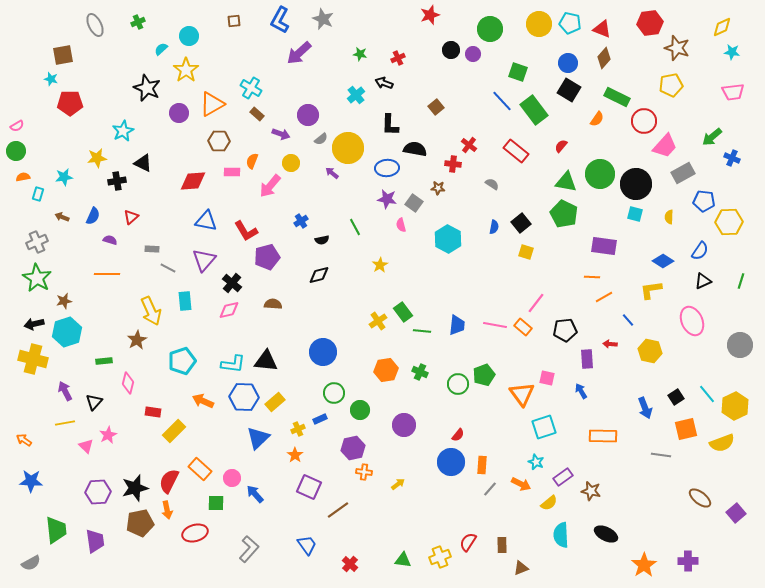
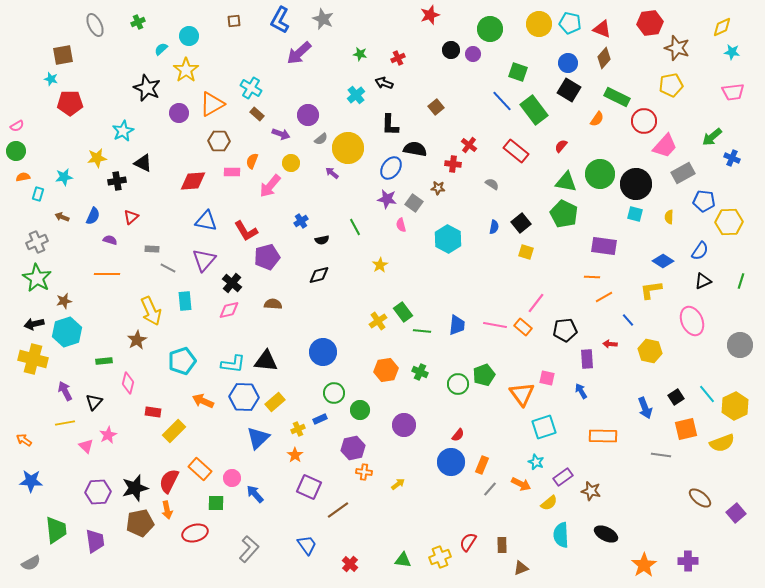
blue ellipse at (387, 168): moved 4 px right; rotated 50 degrees counterclockwise
orange rectangle at (482, 465): rotated 18 degrees clockwise
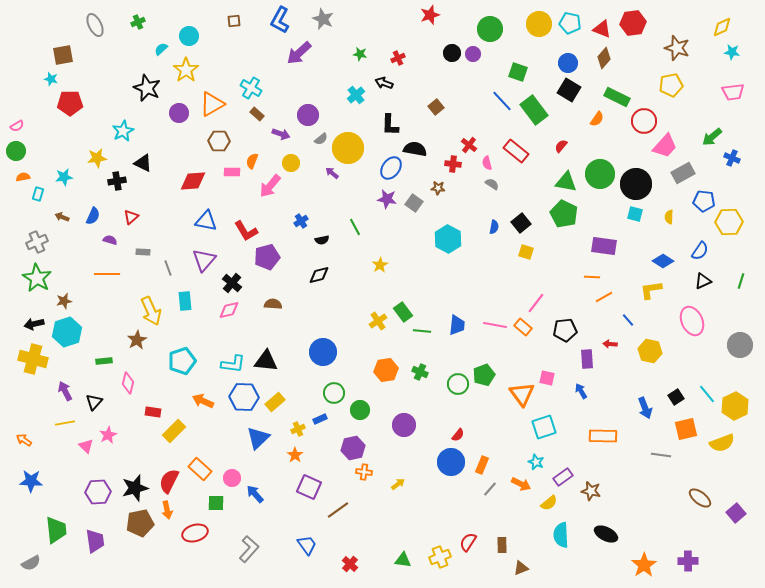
red hexagon at (650, 23): moved 17 px left
black circle at (451, 50): moved 1 px right, 3 px down
pink semicircle at (401, 225): moved 86 px right, 62 px up
gray rectangle at (152, 249): moved 9 px left, 3 px down
gray line at (168, 268): rotated 42 degrees clockwise
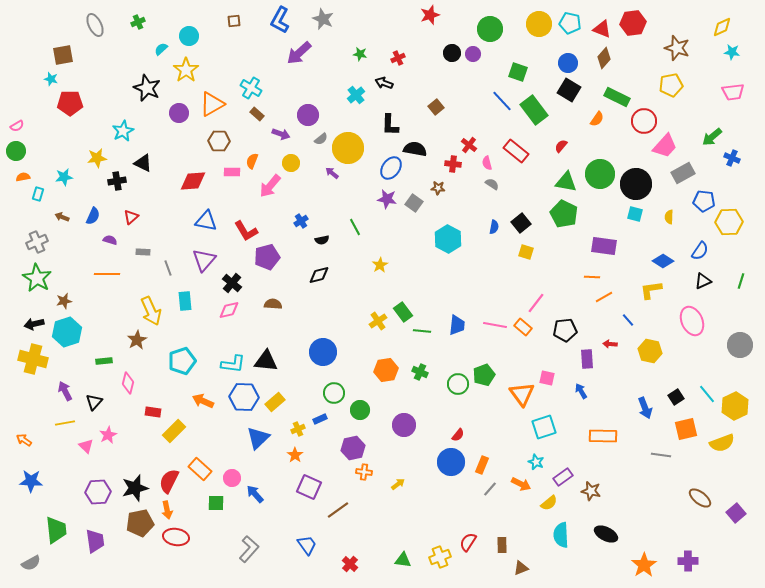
red ellipse at (195, 533): moved 19 px left, 4 px down; rotated 25 degrees clockwise
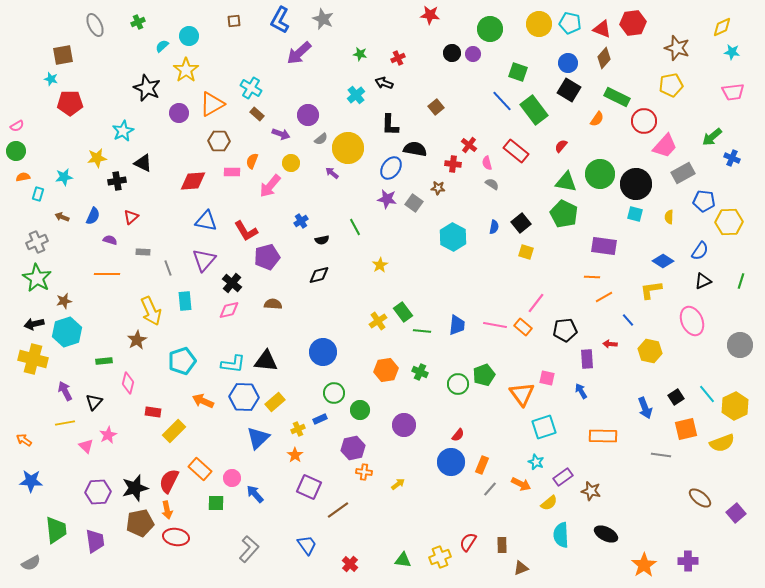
red star at (430, 15): rotated 24 degrees clockwise
cyan semicircle at (161, 49): moved 1 px right, 3 px up
cyan hexagon at (448, 239): moved 5 px right, 2 px up
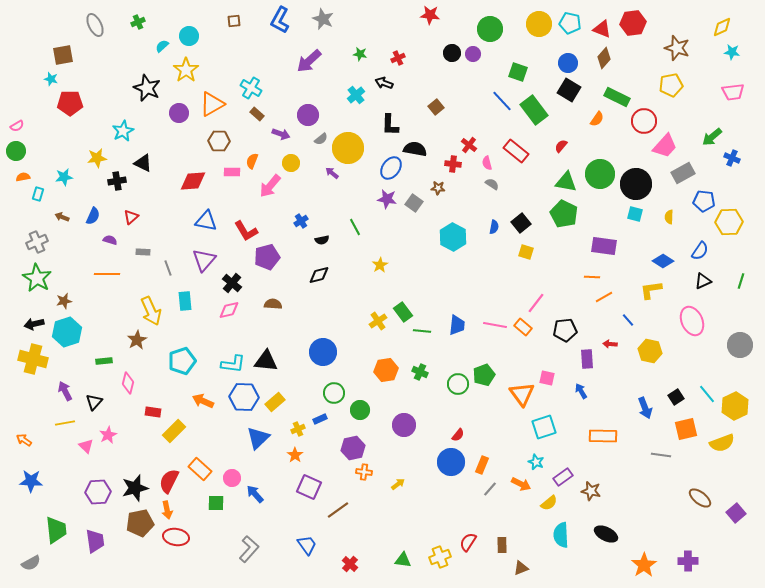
purple arrow at (299, 53): moved 10 px right, 8 px down
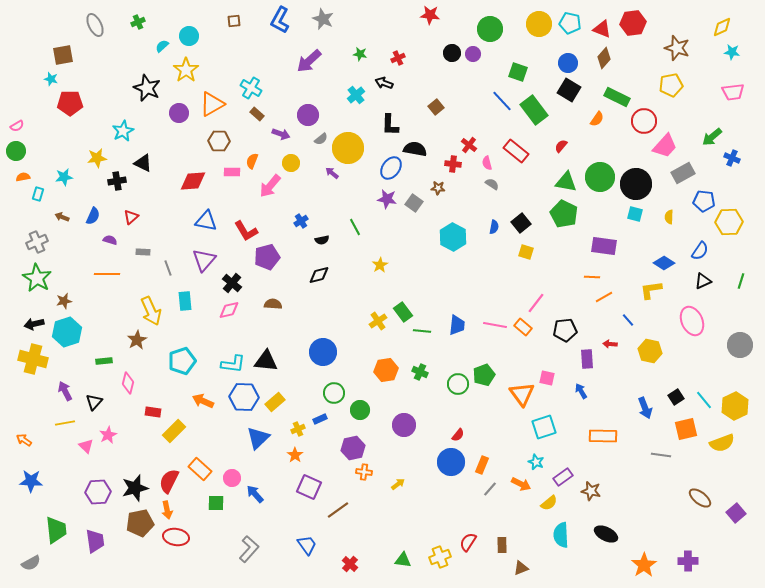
green circle at (600, 174): moved 3 px down
blue diamond at (663, 261): moved 1 px right, 2 px down
cyan line at (707, 394): moved 3 px left, 6 px down
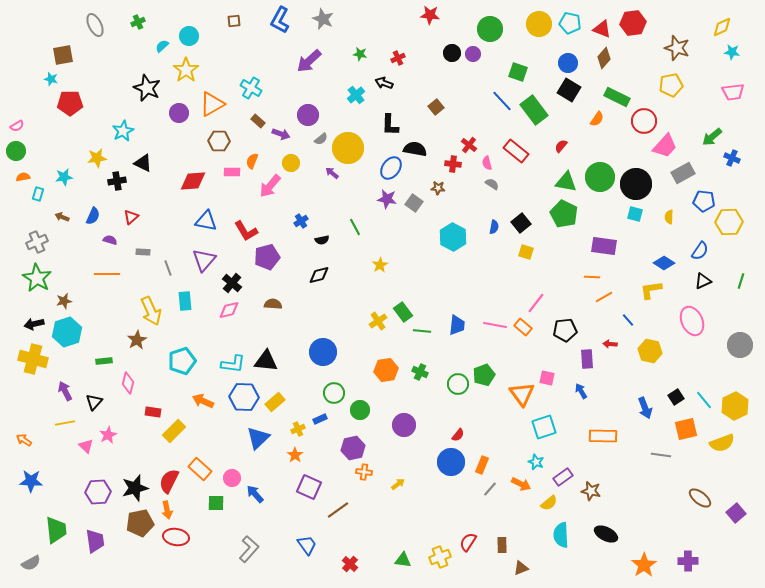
brown rectangle at (257, 114): moved 1 px right, 7 px down
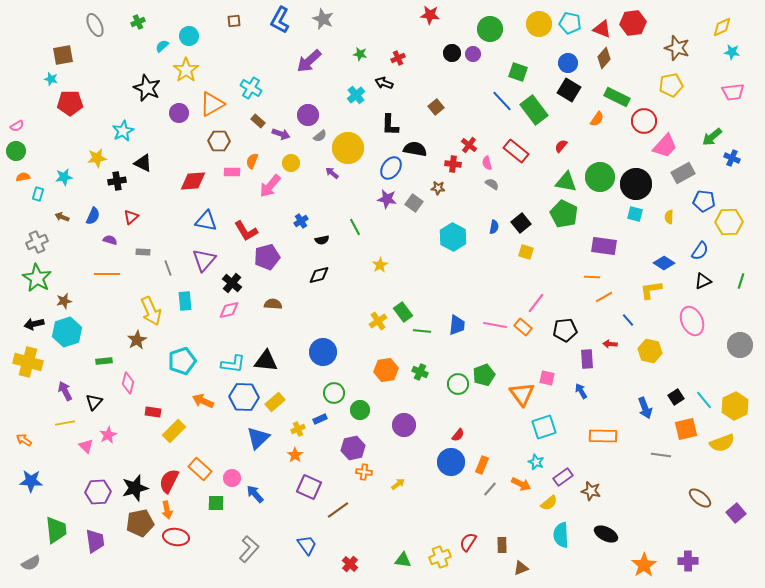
gray semicircle at (321, 139): moved 1 px left, 3 px up
yellow cross at (33, 359): moved 5 px left, 3 px down
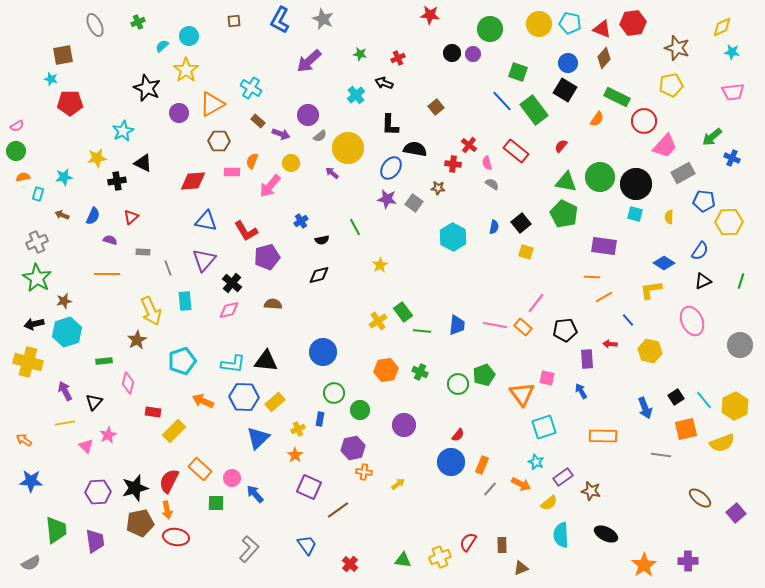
black square at (569, 90): moved 4 px left
brown arrow at (62, 217): moved 2 px up
blue rectangle at (320, 419): rotated 56 degrees counterclockwise
